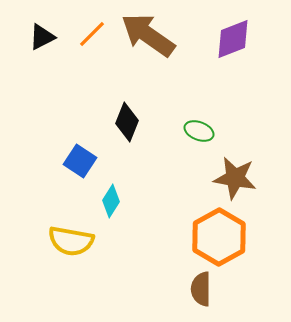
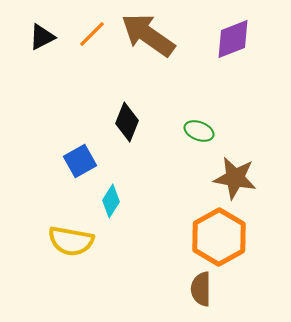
blue square: rotated 28 degrees clockwise
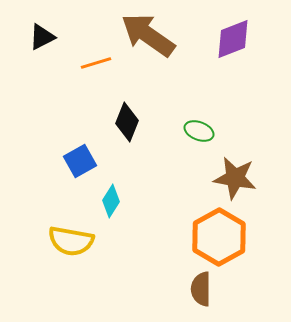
orange line: moved 4 px right, 29 px down; rotated 28 degrees clockwise
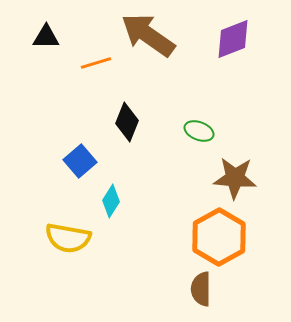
black triangle: moved 4 px right; rotated 28 degrees clockwise
blue square: rotated 12 degrees counterclockwise
brown star: rotated 6 degrees counterclockwise
yellow semicircle: moved 3 px left, 3 px up
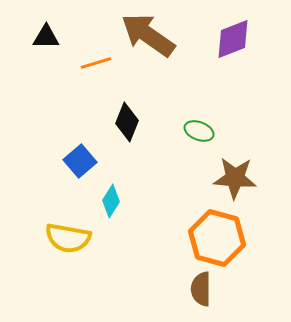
orange hexagon: moved 2 px left, 1 px down; rotated 16 degrees counterclockwise
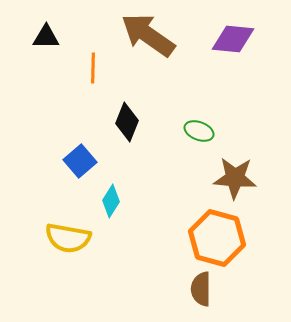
purple diamond: rotated 27 degrees clockwise
orange line: moved 3 px left, 5 px down; rotated 72 degrees counterclockwise
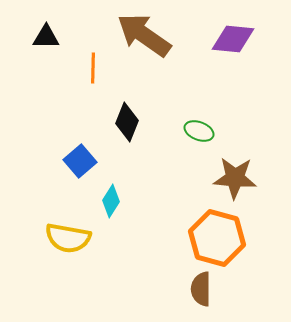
brown arrow: moved 4 px left
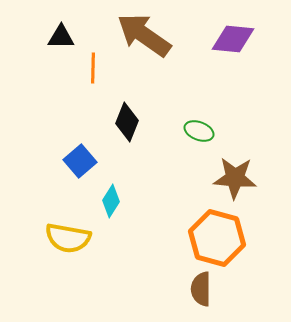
black triangle: moved 15 px right
